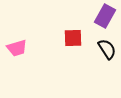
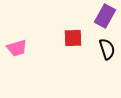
black semicircle: rotated 15 degrees clockwise
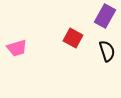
red square: rotated 30 degrees clockwise
black semicircle: moved 2 px down
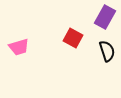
purple rectangle: moved 1 px down
pink trapezoid: moved 2 px right, 1 px up
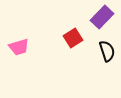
purple rectangle: moved 3 px left; rotated 15 degrees clockwise
red square: rotated 30 degrees clockwise
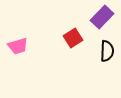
pink trapezoid: moved 1 px left, 1 px up
black semicircle: rotated 20 degrees clockwise
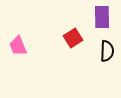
purple rectangle: rotated 45 degrees counterclockwise
pink trapezoid: rotated 85 degrees clockwise
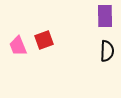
purple rectangle: moved 3 px right, 1 px up
red square: moved 29 px left, 2 px down; rotated 12 degrees clockwise
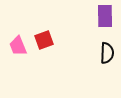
black semicircle: moved 2 px down
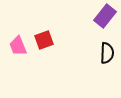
purple rectangle: rotated 40 degrees clockwise
